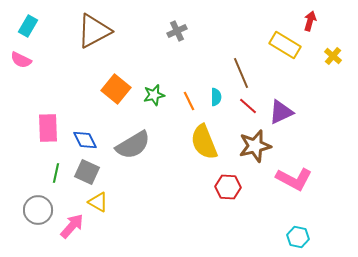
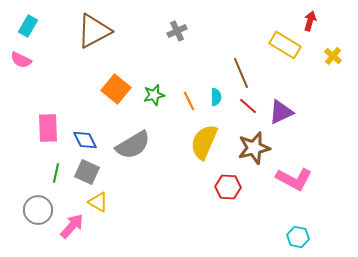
yellow semicircle: rotated 45 degrees clockwise
brown star: moved 1 px left, 2 px down
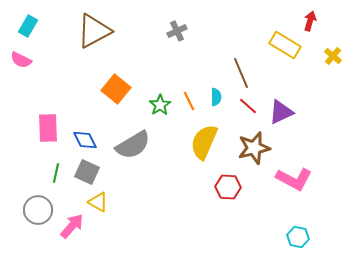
green star: moved 6 px right, 10 px down; rotated 20 degrees counterclockwise
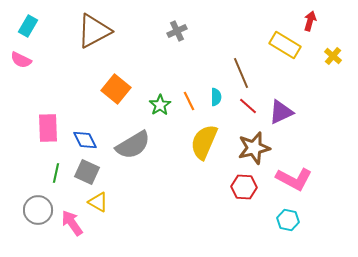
red hexagon: moved 16 px right
pink arrow: moved 3 px up; rotated 76 degrees counterclockwise
cyan hexagon: moved 10 px left, 17 px up
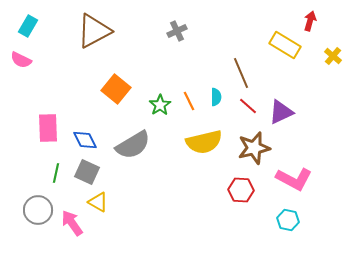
yellow semicircle: rotated 126 degrees counterclockwise
red hexagon: moved 3 px left, 3 px down
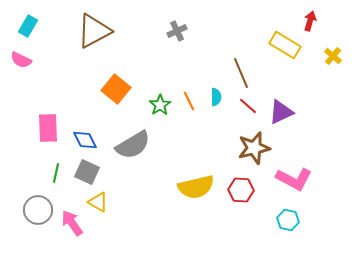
yellow semicircle: moved 8 px left, 45 px down
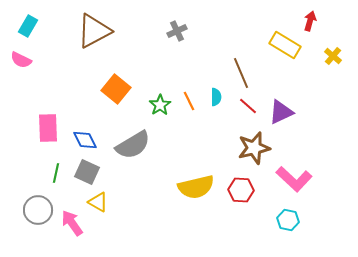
pink L-shape: rotated 15 degrees clockwise
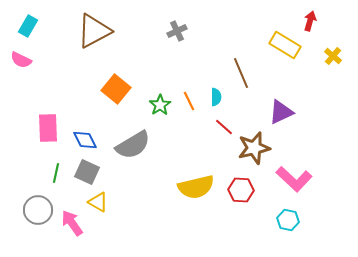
red line: moved 24 px left, 21 px down
